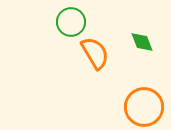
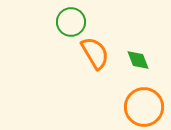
green diamond: moved 4 px left, 18 px down
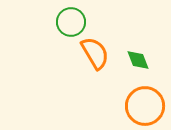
orange circle: moved 1 px right, 1 px up
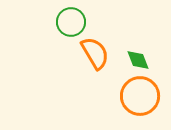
orange circle: moved 5 px left, 10 px up
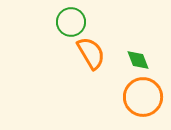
orange semicircle: moved 4 px left
orange circle: moved 3 px right, 1 px down
